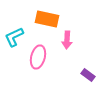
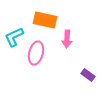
orange rectangle: moved 2 px left, 1 px down
pink arrow: moved 1 px up
pink ellipse: moved 2 px left, 4 px up
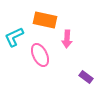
pink ellipse: moved 4 px right, 2 px down; rotated 40 degrees counterclockwise
purple rectangle: moved 2 px left, 2 px down
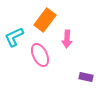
orange rectangle: rotated 65 degrees counterclockwise
purple rectangle: rotated 24 degrees counterclockwise
